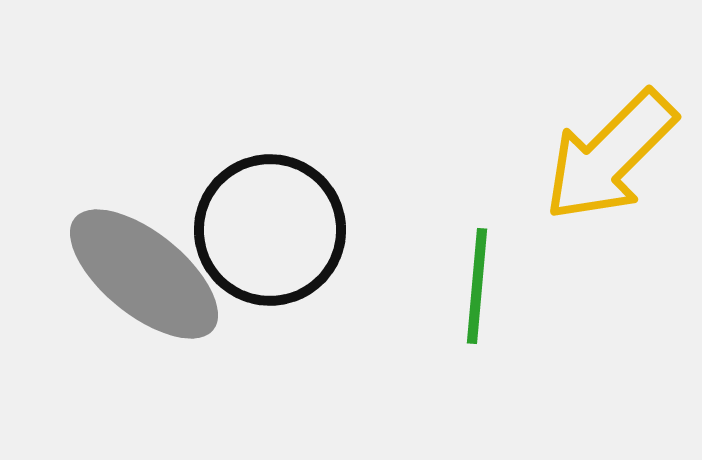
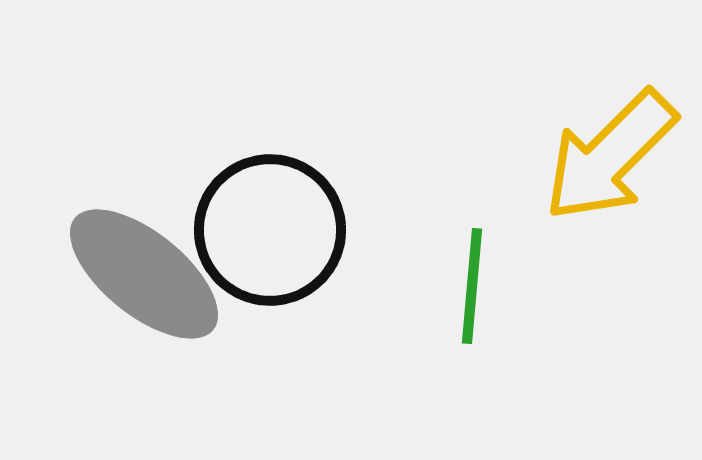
green line: moved 5 px left
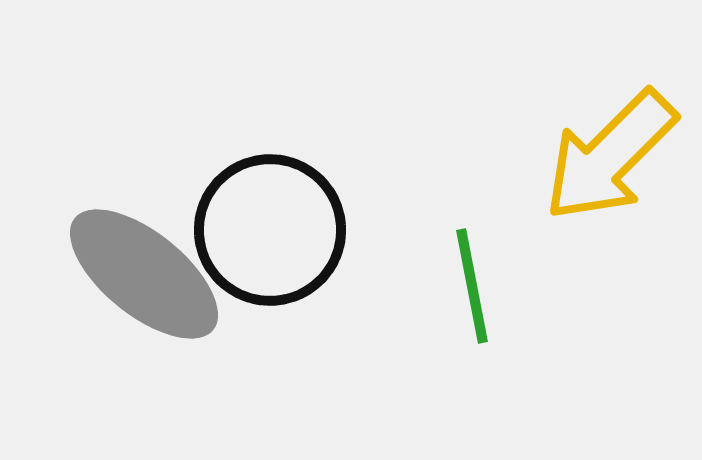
green line: rotated 16 degrees counterclockwise
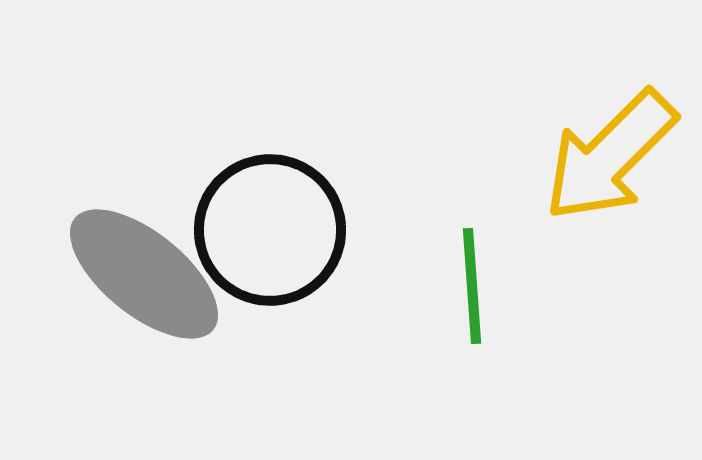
green line: rotated 7 degrees clockwise
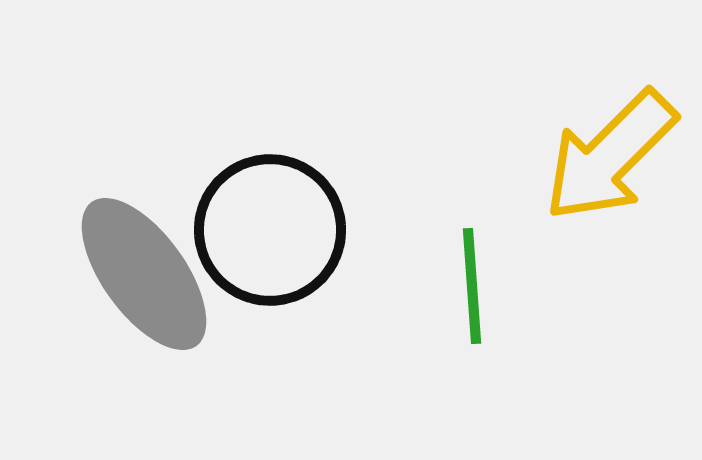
gray ellipse: rotated 15 degrees clockwise
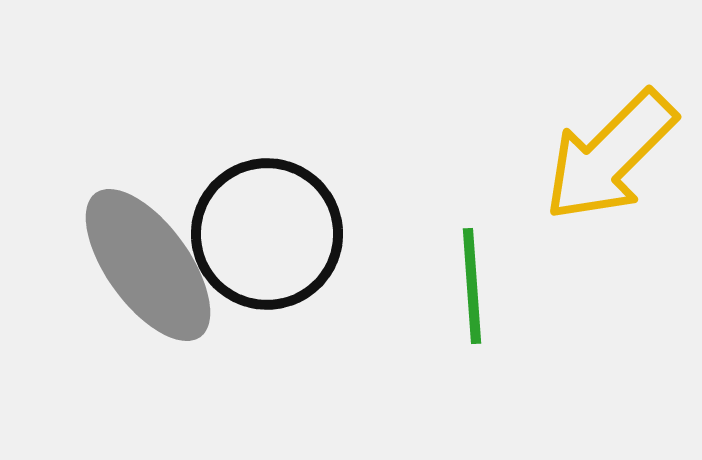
black circle: moved 3 px left, 4 px down
gray ellipse: moved 4 px right, 9 px up
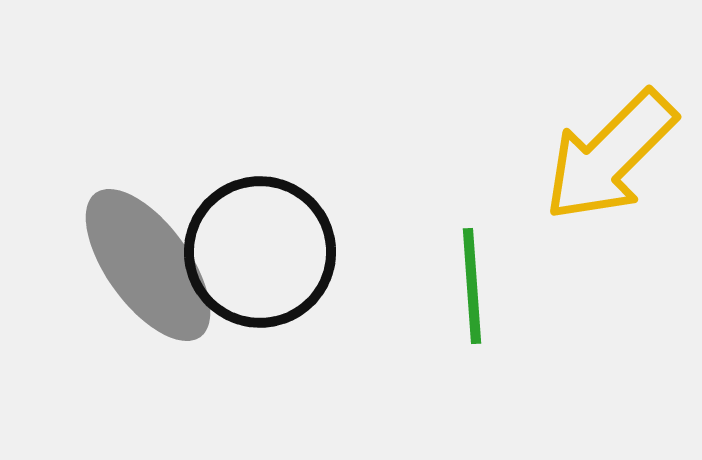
black circle: moved 7 px left, 18 px down
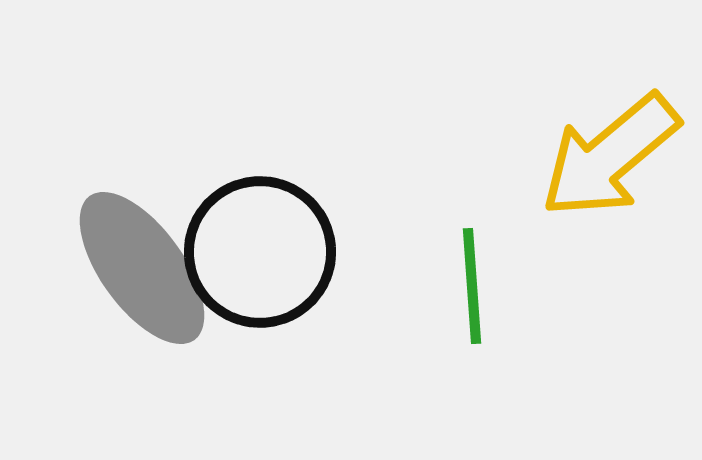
yellow arrow: rotated 5 degrees clockwise
gray ellipse: moved 6 px left, 3 px down
